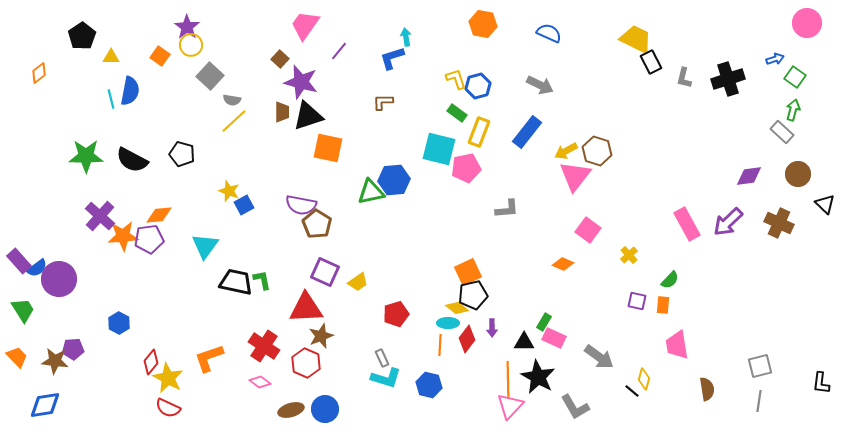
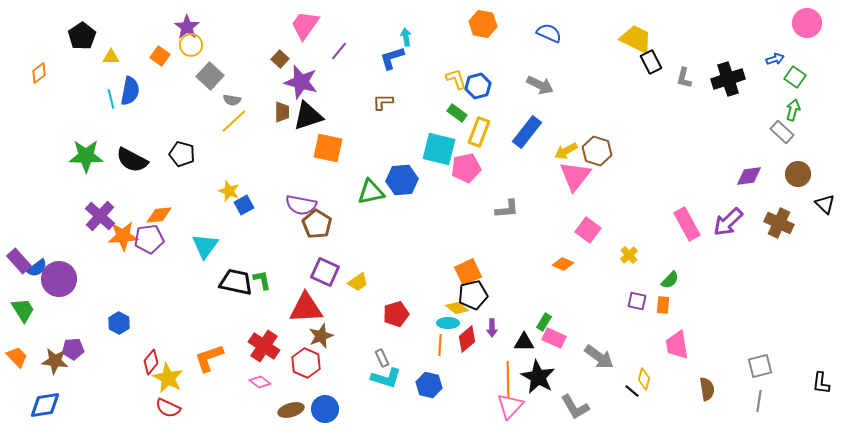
blue hexagon at (394, 180): moved 8 px right
red diamond at (467, 339): rotated 12 degrees clockwise
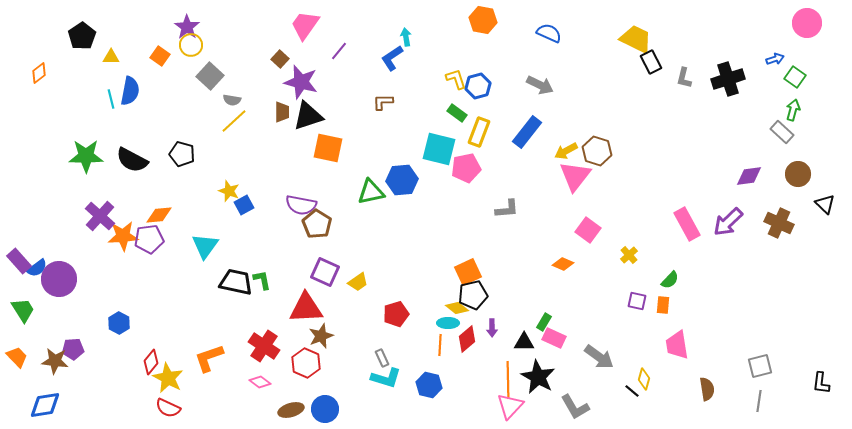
orange hexagon at (483, 24): moved 4 px up
blue L-shape at (392, 58): rotated 16 degrees counterclockwise
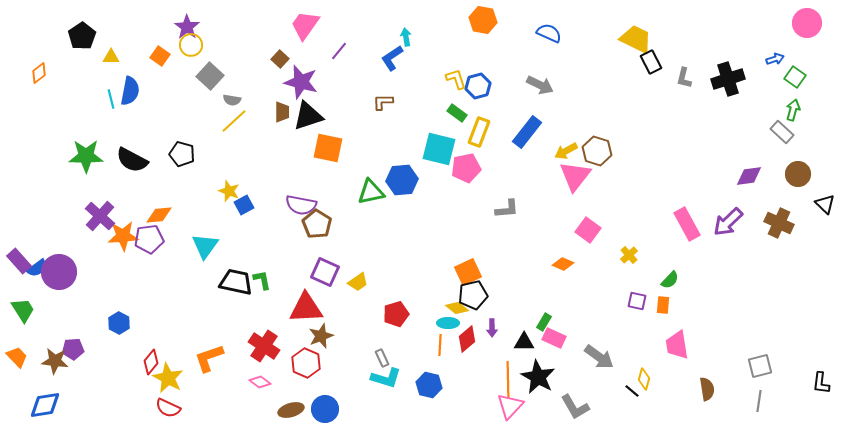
purple circle at (59, 279): moved 7 px up
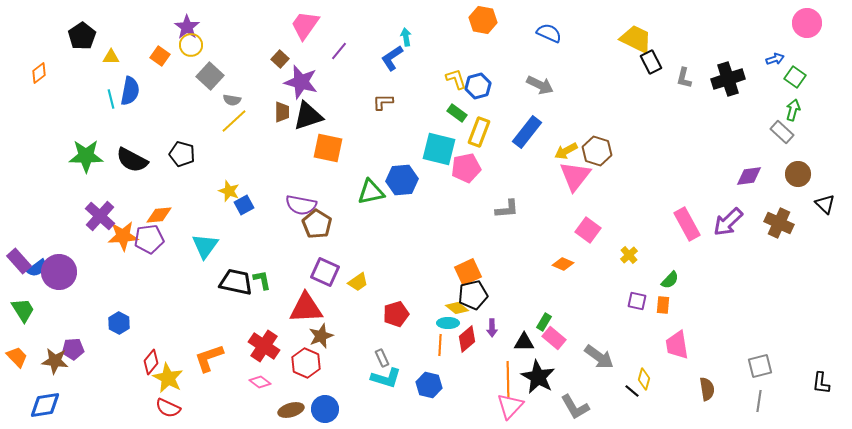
pink rectangle at (554, 338): rotated 15 degrees clockwise
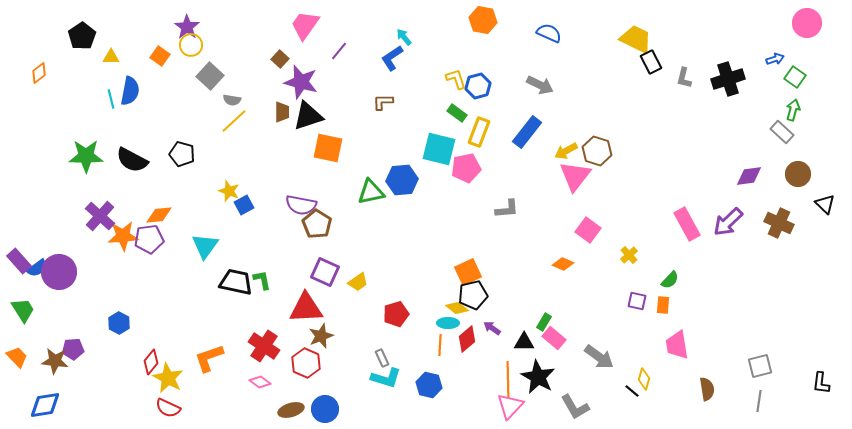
cyan arrow at (406, 37): moved 2 px left; rotated 30 degrees counterclockwise
purple arrow at (492, 328): rotated 126 degrees clockwise
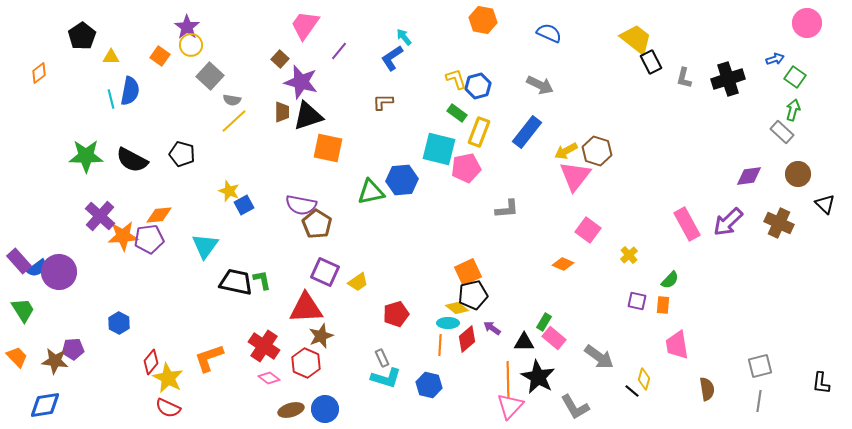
yellow trapezoid at (636, 39): rotated 12 degrees clockwise
pink diamond at (260, 382): moved 9 px right, 4 px up
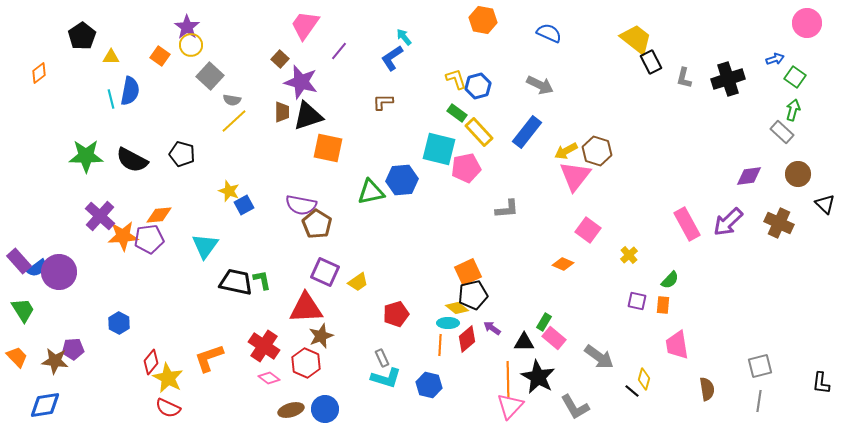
yellow rectangle at (479, 132): rotated 64 degrees counterclockwise
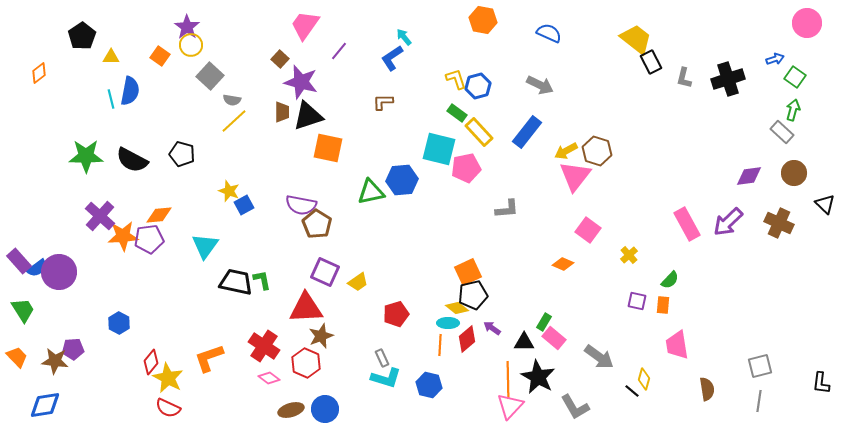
brown circle at (798, 174): moved 4 px left, 1 px up
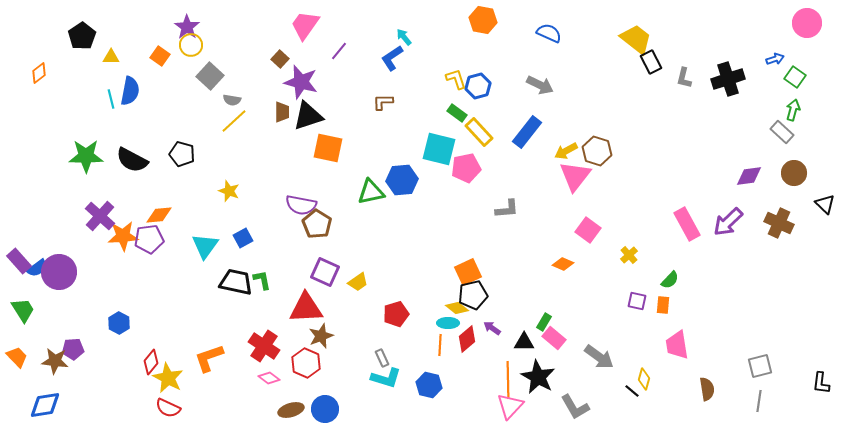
blue square at (244, 205): moved 1 px left, 33 px down
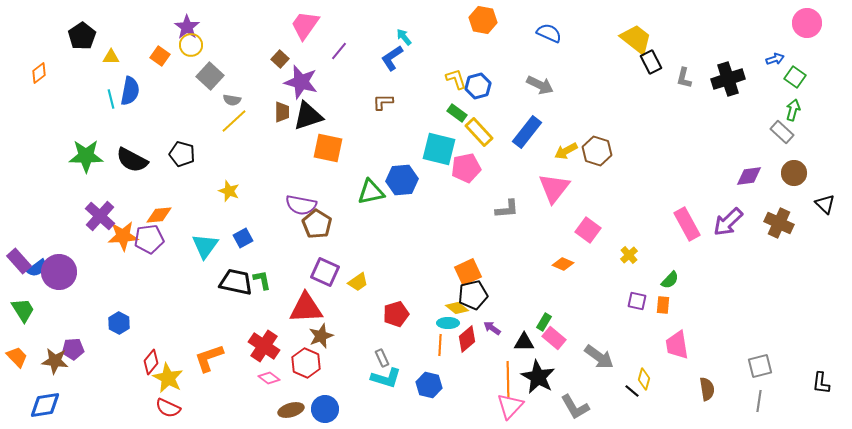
pink triangle at (575, 176): moved 21 px left, 12 px down
